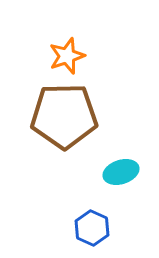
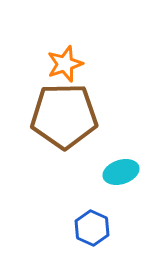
orange star: moved 2 px left, 8 px down
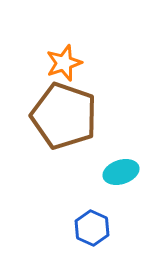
orange star: moved 1 px left, 1 px up
brown pentagon: rotated 20 degrees clockwise
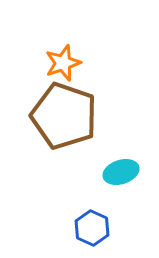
orange star: moved 1 px left
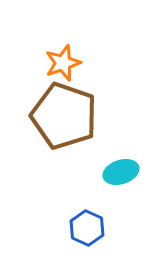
blue hexagon: moved 5 px left
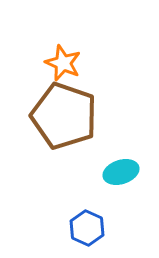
orange star: rotated 30 degrees counterclockwise
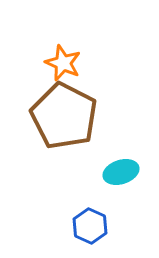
brown pentagon: rotated 8 degrees clockwise
blue hexagon: moved 3 px right, 2 px up
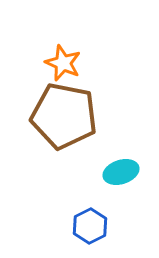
brown pentagon: rotated 16 degrees counterclockwise
blue hexagon: rotated 8 degrees clockwise
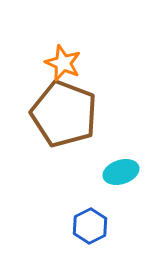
brown pentagon: moved 2 px up; rotated 10 degrees clockwise
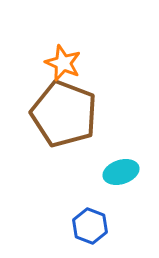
blue hexagon: rotated 12 degrees counterclockwise
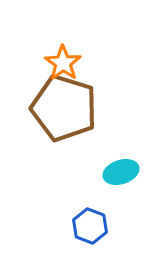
orange star: rotated 12 degrees clockwise
brown pentagon: moved 6 px up; rotated 4 degrees counterclockwise
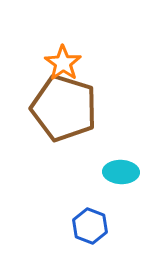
cyan ellipse: rotated 20 degrees clockwise
